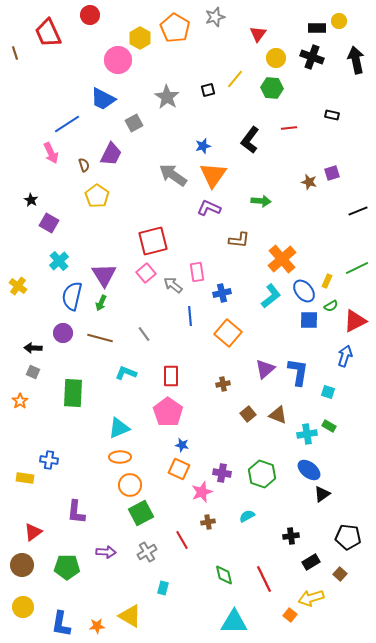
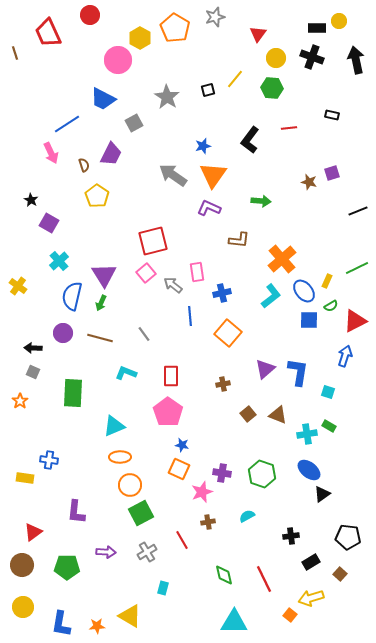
cyan triangle at (119, 428): moved 5 px left, 2 px up
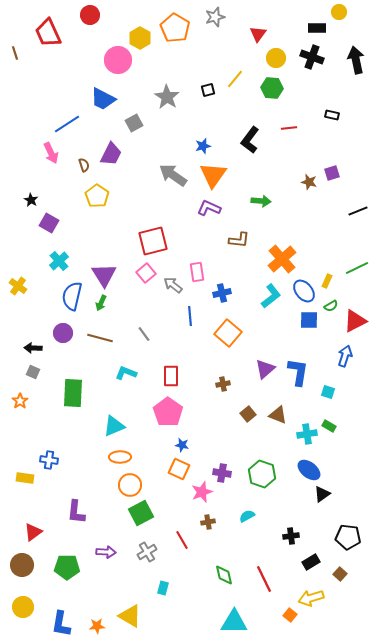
yellow circle at (339, 21): moved 9 px up
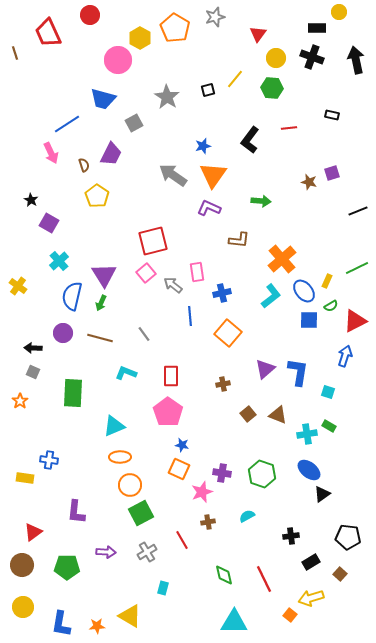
blue trapezoid at (103, 99): rotated 12 degrees counterclockwise
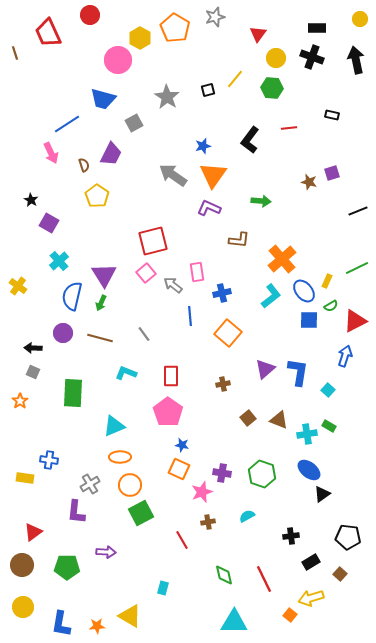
yellow circle at (339, 12): moved 21 px right, 7 px down
cyan square at (328, 392): moved 2 px up; rotated 24 degrees clockwise
brown square at (248, 414): moved 4 px down
brown triangle at (278, 415): moved 1 px right, 5 px down
gray cross at (147, 552): moved 57 px left, 68 px up
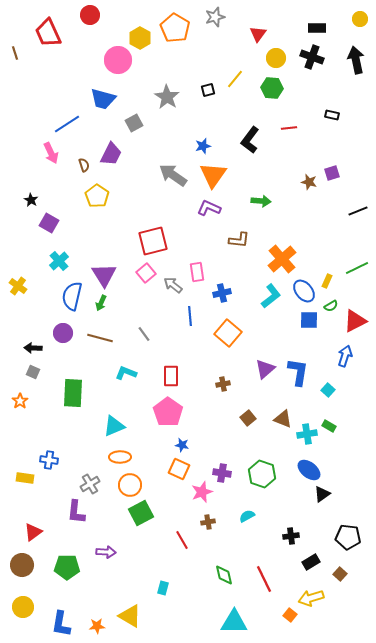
brown triangle at (279, 420): moved 4 px right, 1 px up
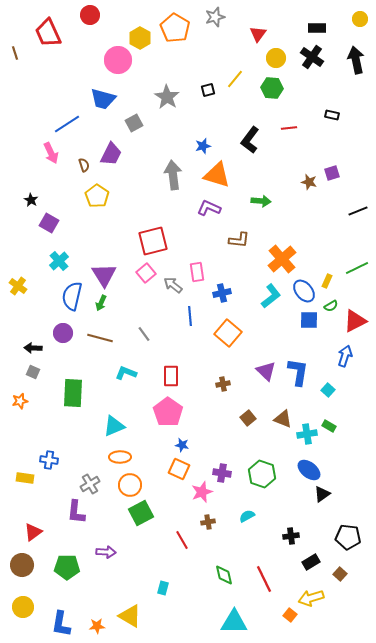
black cross at (312, 57): rotated 15 degrees clockwise
gray arrow at (173, 175): rotated 48 degrees clockwise
orange triangle at (213, 175): moved 4 px right; rotated 48 degrees counterclockwise
purple triangle at (265, 369): moved 1 px right, 2 px down; rotated 35 degrees counterclockwise
orange star at (20, 401): rotated 21 degrees clockwise
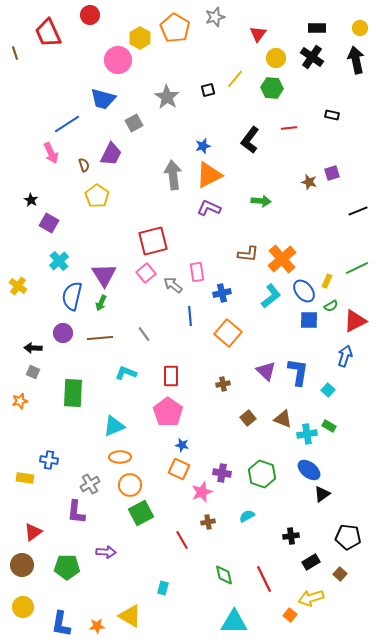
yellow circle at (360, 19): moved 9 px down
orange triangle at (217, 175): moved 8 px left; rotated 44 degrees counterclockwise
brown L-shape at (239, 240): moved 9 px right, 14 px down
brown line at (100, 338): rotated 20 degrees counterclockwise
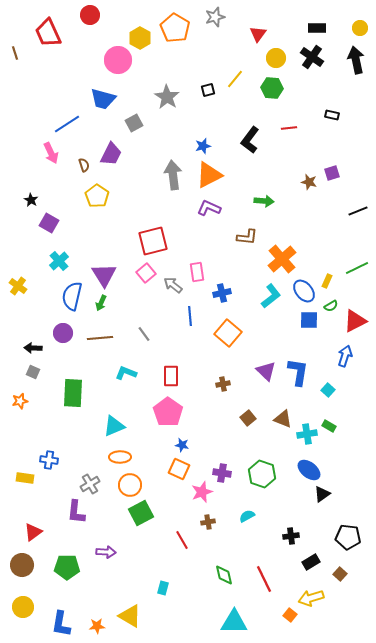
green arrow at (261, 201): moved 3 px right
brown L-shape at (248, 254): moved 1 px left, 17 px up
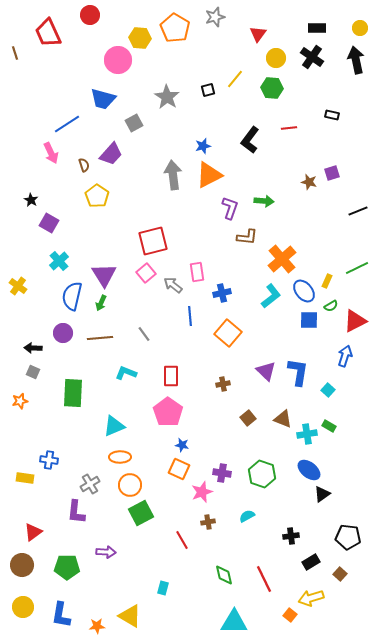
yellow hexagon at (140, 38): rotated 25 degrees counterclockwise
purple trapezoid at (111, 154): rotated 15 degrees clockwise
purple L-shape at (209, 208): moved 21 px right; rotated 85 degrees clockwise
blue L-shape at (61, 624): moved 9 px up
